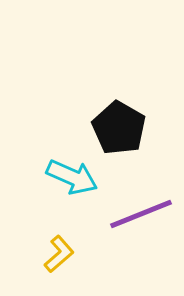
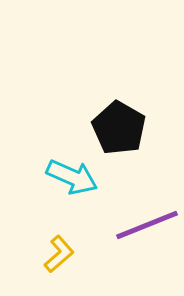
purple line: moved 6 px right, 11 px down
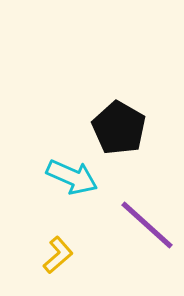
purple line: rotated 64 degrees clockwise
yellow L-shape: moved 1 px left, 1 px down
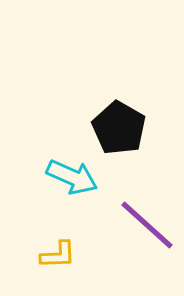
yellow L-shape: rotated 39 degrees clockwise
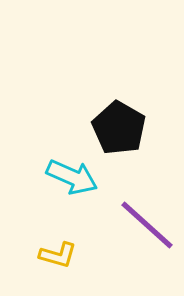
yellow L-shape: rotated 18 degrees clockwise
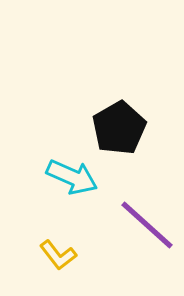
black pentagon: rotated 12 degrees clockwise
yellow L-shape: rotated 36 degrees clockwise
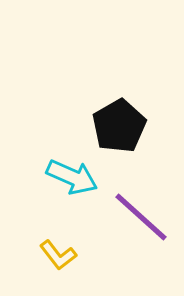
black pentagon: moved 2 px up
purple line: moved 6 px left, 8 px up
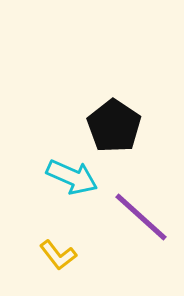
black pentagon: moved 5 px left; rotated 8 degrees counterclockwise
